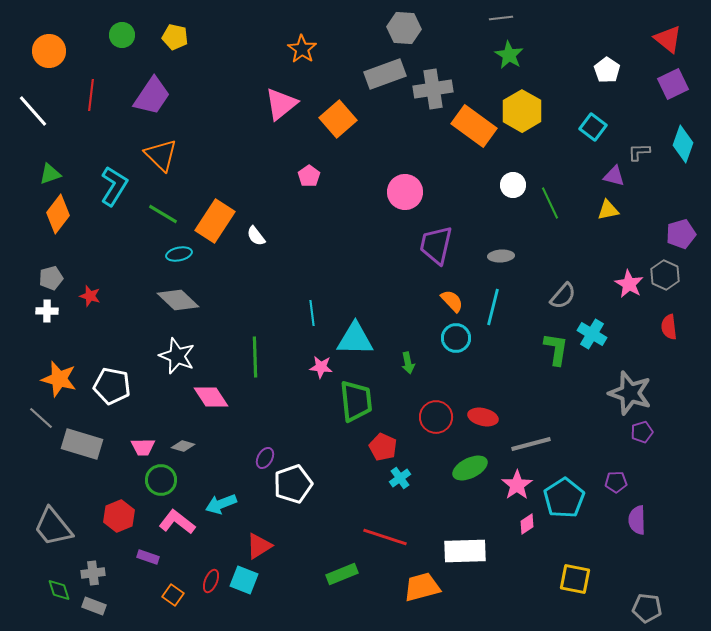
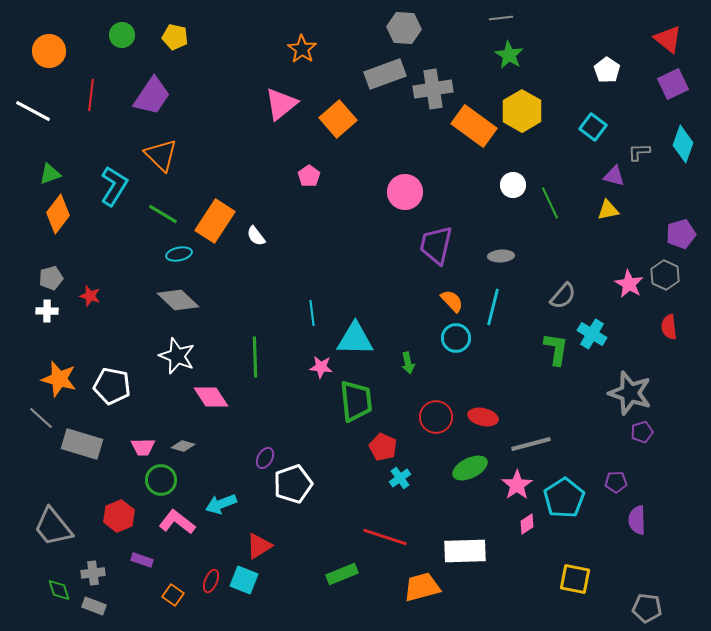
white line at (33, 111): rotated 21 degrees counterclockwise
purple rectangle at (148, 557): moved 6 px left, 3 px down
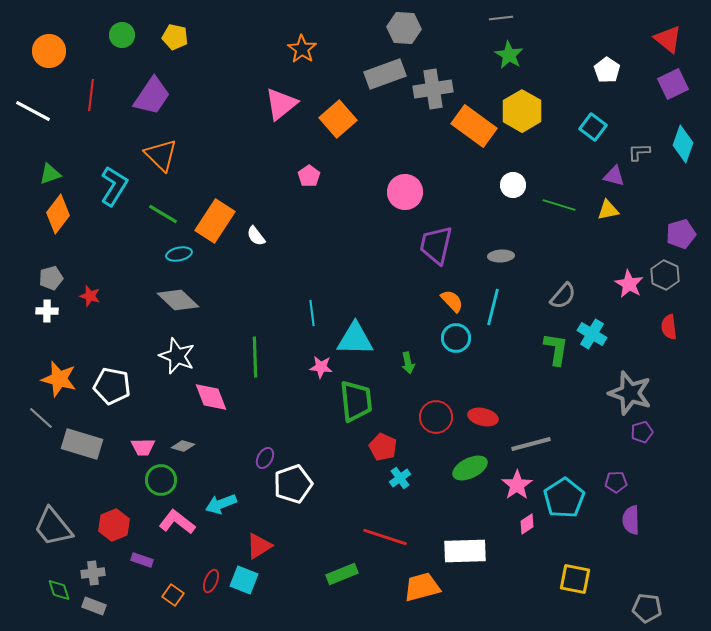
green line at (550, 203): moved 9 px right, 2 px down; rotated 48 degrees counterclockwise
pink diamond at (211, 397): rotated 12 degrees clockwise
red hexagon at (119, 516): moved 5 px left, 9 px down
purple semicircle at (637, 520): moved 6 px left
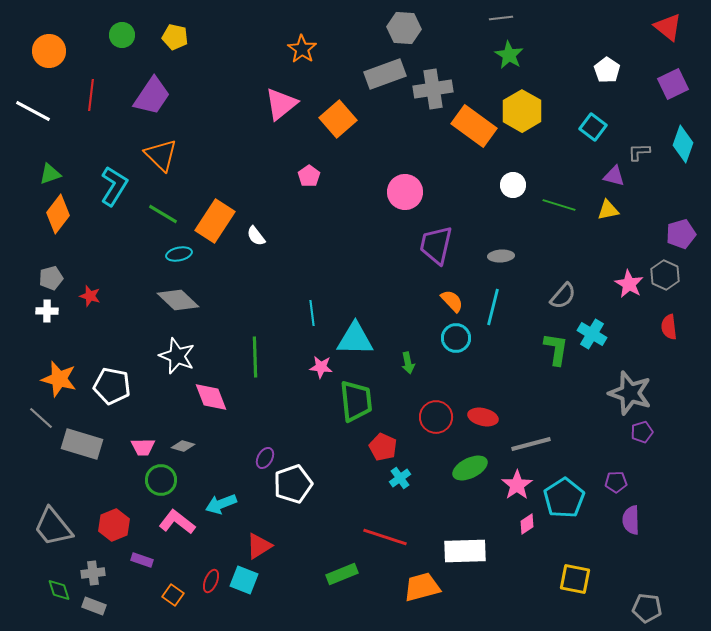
red triangle at (668, 39): moved 12 px up
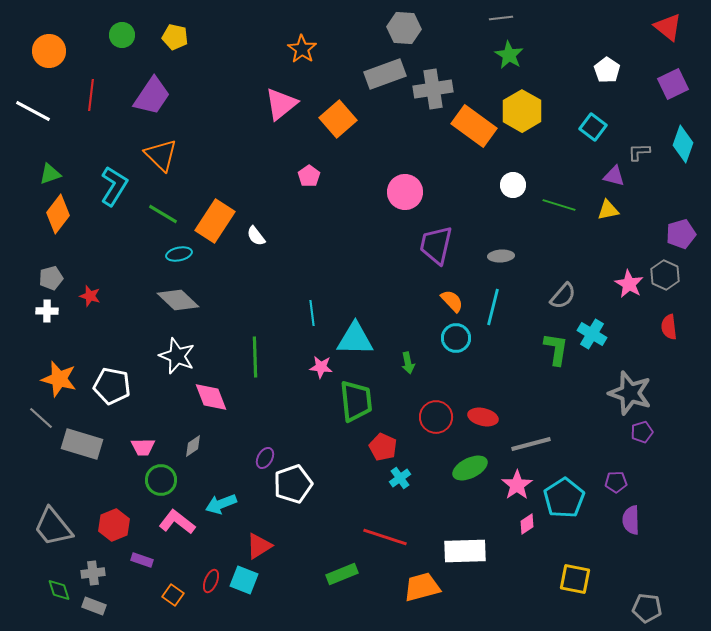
gray diamond at (183, 446): moved 10 px right; rotated 50 degrees counterclockwise
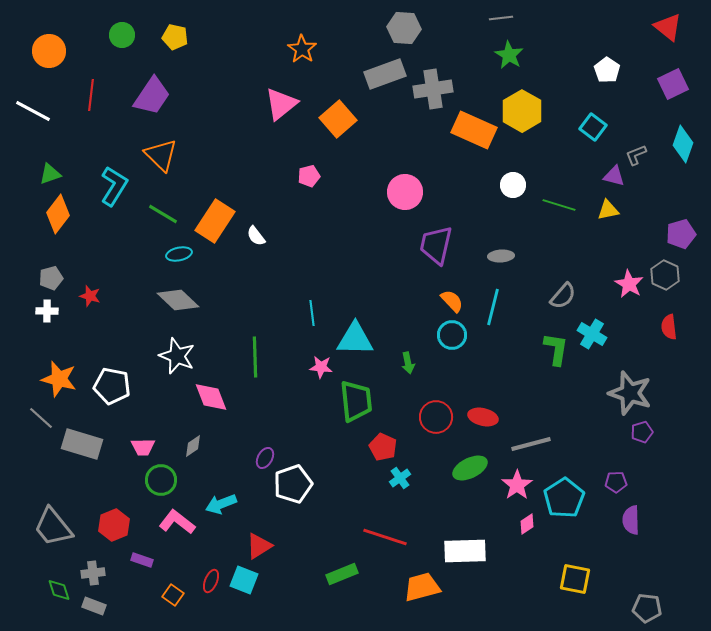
orange rectangle at (474, 126): moved 4 px down; rotated 12 degrees counterclockwise
gray L-shape at (639, 152): moved 3 px left, 3 px down; rotated 20 degrees counterclockwise
pink pentagon at (309, 176): rotated 20 degrees clockwise
cyan circle at (456, 338): moved 4 px left, 3 px up
